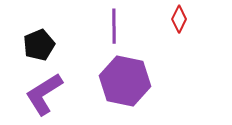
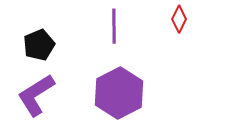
purple hexagon: moved 6 px left, 12 px down; rotated 21 degrees clockwise
purple L-shape: moved 8 px left, 1 px down
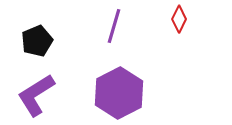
purple line: rotated 16 degrees clockwise
black pentagon: moved 2 px left, 4 px up
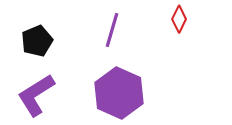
purple line: moved 2 px left, 4 px down
purple hexagon: rotated 9 degrees counterclockwise
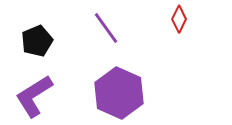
purple line: moved 6 px left, 2 px up; rotated 52 degrees counterclockwise
purple L-shape: moved 2 px left, 1 px down
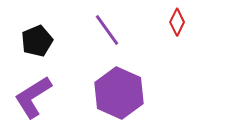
red diamond: moved 2 px left, 3 px down
purple line: moved 1 px right, 2 px down
purple L-shape: moved 1 px left, 1 px down
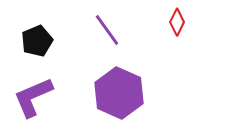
purple L-shape: rotated 9 degrees clockwise
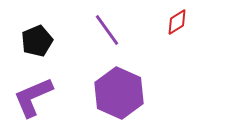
red diamond: rotated 32 degrees clockwise
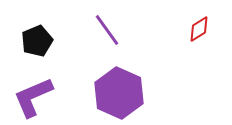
red diamond: moved 22 px right, 7 px down
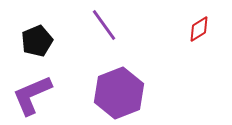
purple line: moved 3 px left, 5 px up
purple hexagon: rotated 15 degrees clockwise
purple L-shape: moved 1 px left, 2 px up
